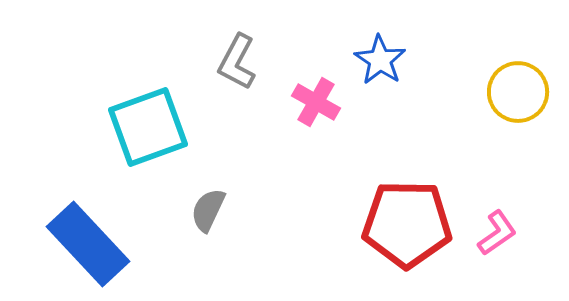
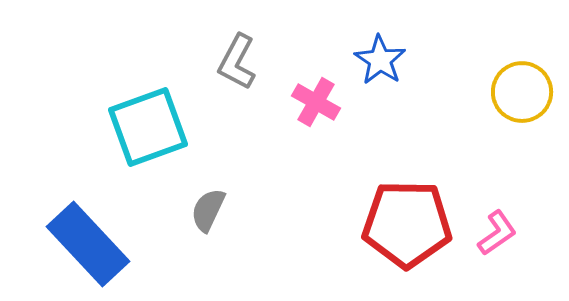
yellow circle: moved 4 px right
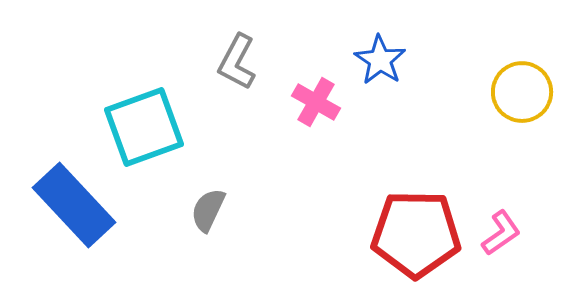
cyan square: moved 4 px left
red pentagon: moved 9 px right, 10 px down
pink L-shape: moved 4 px right
blue rectangle: moved 14 px left, 39 px up
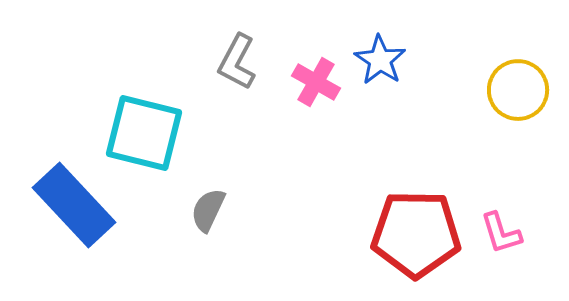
yellow circle: moved 4 px left, 2 px up
pink cross: moved 20 px up
cyan square: moved 6 px down; rotated 34 degrees clockwise
pink L-shape: rotated 108 degrees clockwise
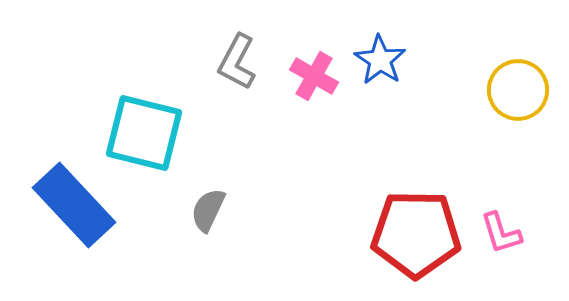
pink cross: moved 2 px left, 6 px up
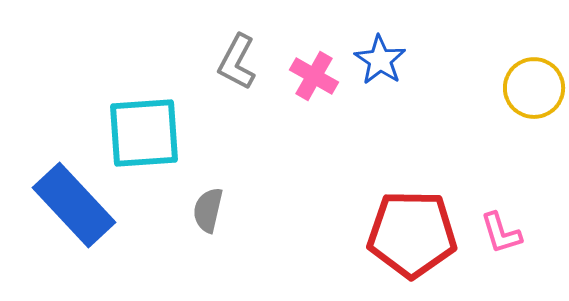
yellow circle: moved 16 px right, 2 px up
cyan square: rotated 18 degrees counterclockwise
gray semicircle: rotated 12 degrees counterclockwise
red pentagon: moved 4 px left
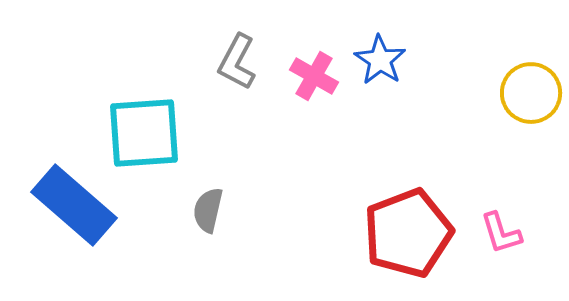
yellow circle: moved 3 px left, 5 px down
blue rectangle: rotated 6 degrees counterclockwise
red pentagon: moved 4 px left, 1 px up; rotated 22 degrees counterclockwise
